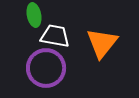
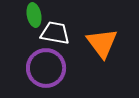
white trapezoid: moved 3 px up
orange triangle: rotated 16 degrees counterclockwise
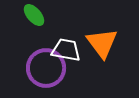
green ellipse: rotated 30 degrees counterclockwise
white trapezoid: moved 11 px right, 17 px down
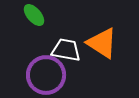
orange triangle: rotated 20 degrees counterclockwise
purple circle: moved 7 px down
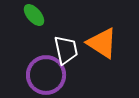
white trapezoid: rotated 68 degrees clockwise
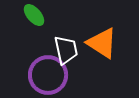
purple circle: moved 2 px right
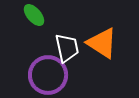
white trapezoid: moved 1 px right, 2 px up
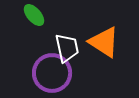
orange triangle: moved 2 px right, 1 px up
purple circle: moved 4 px right, 2 px up
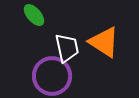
purple circle: moved 3 px down
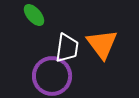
orange triangle: moved 2 px left, 2 px down; rotated 20 degrees clockwise
white trapezoid: rotated 20 degrees clockwise
